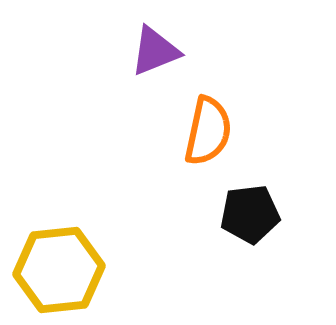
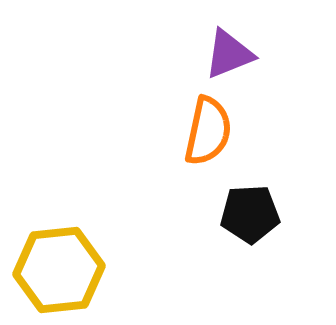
purple triangle: moved 74 px right, 3 px down
black pentagon: rotated 4 degrees clockwise
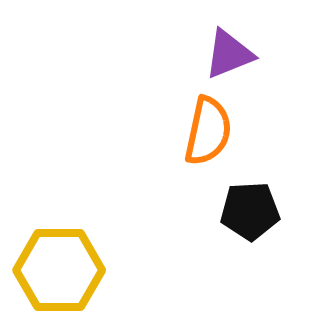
black pentagon: moved 3 px up
yellow hexagon: rotated 6 degrees clockwise
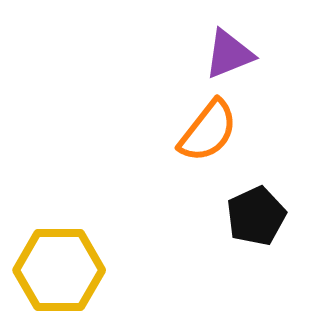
orange semicircle: rotated 26 degrees clockwise
black pentagon: moved 6 px right, 5 px down; rotated 22 degrees counterclockwise
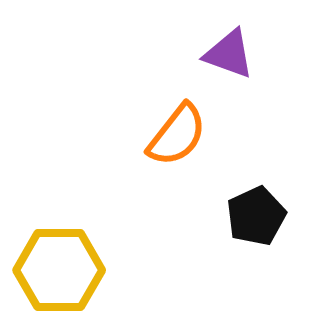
purple triangle: rotated 42 degrees clockwise
orange semicircle: moved 31 px left, 4 px down
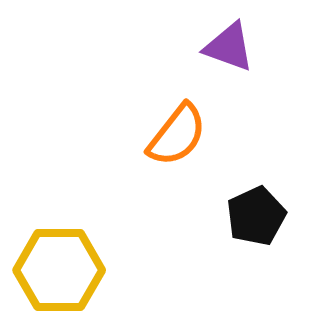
purple triangle: moved 7 px up
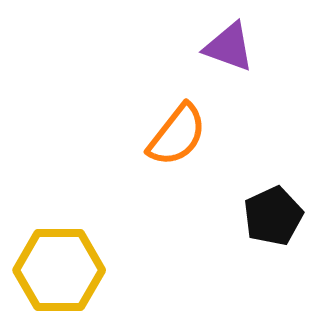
black pentagon: moved 17 px right
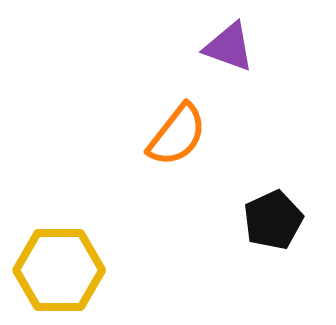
black pentagon: moved 4 px down
